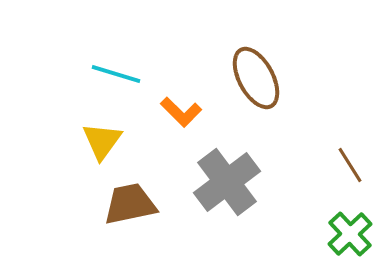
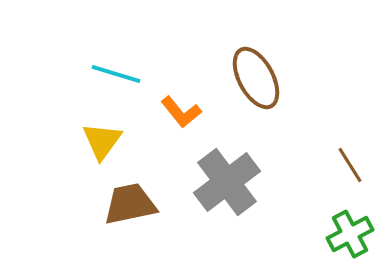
orange L-shape: rotated 6 degrees clockwise
green cross: rotated 15 degrees clockwise
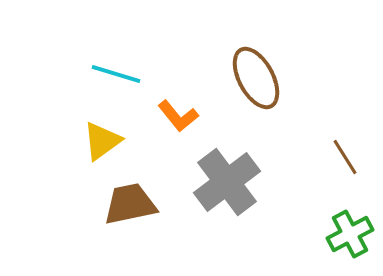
orange L-shape: moved 3 px left, 4 px down
yellow triangle: rotated 18 degrees clockwise
brown line: moved 5 px left, 8 px up
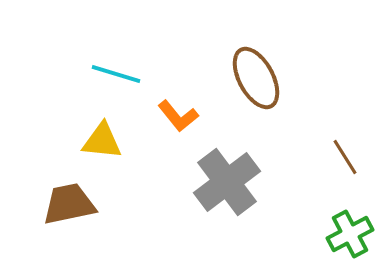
yellow triangle: rotated 42 degrees clockwise
brown trapezoid: moved 61 px left
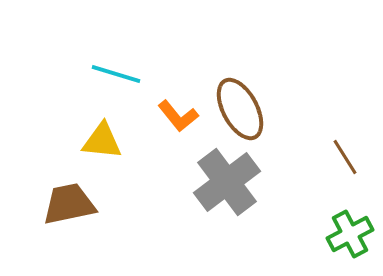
brown ellipse: moved 16 px left, 31 px down
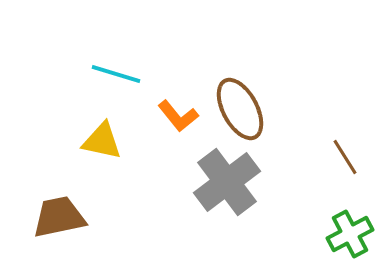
yellow triangle: rotated 6 degrees clockwise
brown trapezoid: moved 10 px left, 13 px down
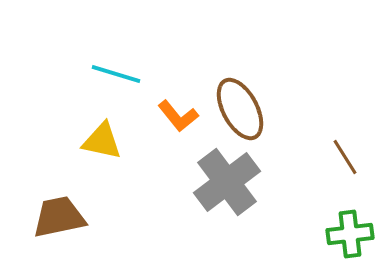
green cross: rotated 21 degrees clockwise
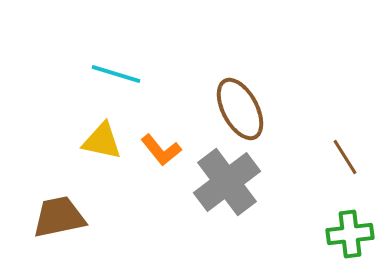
orange L-shape: moved 17 px left, 34 px down
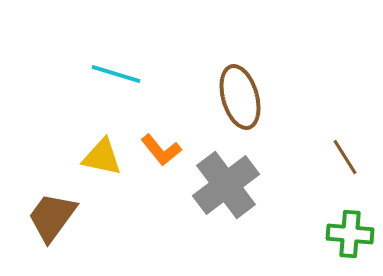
brown ellipse: moved 12 px up; rotated 12 degrees clockwise
yellow triangle: moved 16 px down
gray cross: moved 1 px left, 3 px down
brown trapezoid: moved 7 px left; rotated 42 degrees counterclockwise
green cross: rotated 12 degrees clockwise
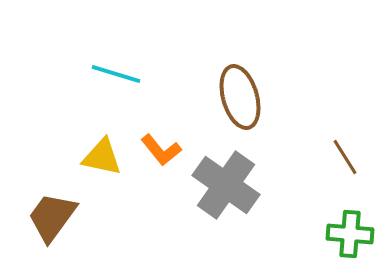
gray cross: rotated 18 degrees counterclockwise
